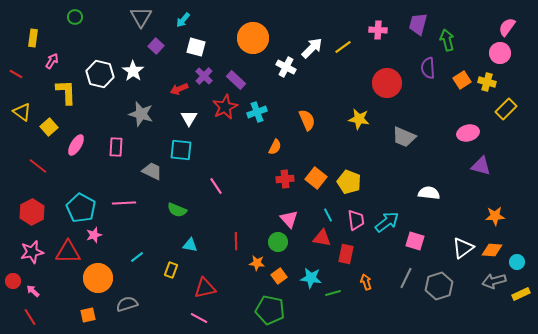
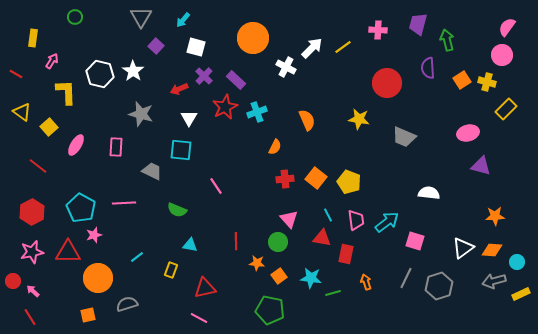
pink circle at (500, 53): moved 2 px right, 2 px down
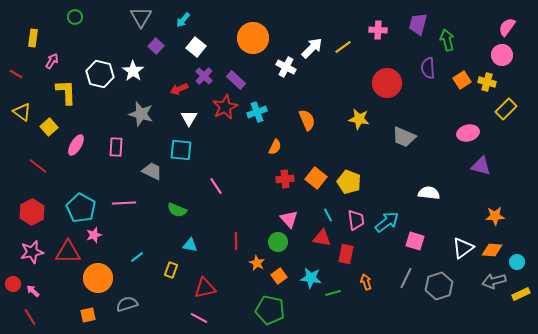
white square at (196, 47): rotated 24 degrees clockwise
orange star at (257, 263): rotated 21 degrees clockwise
red circle at (13, 281): moved 3 px down
